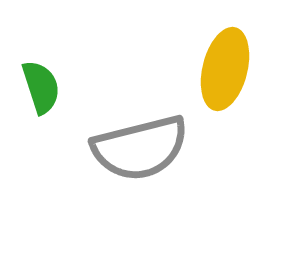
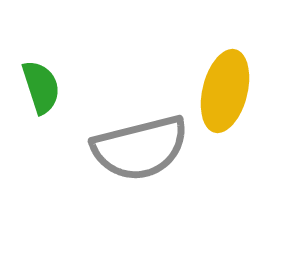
yellow ellipse: moved 22 px down
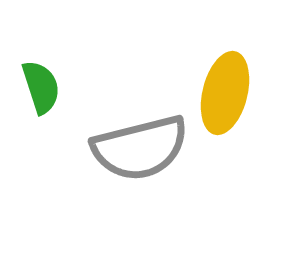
yellow ellipse: moved 2 px down
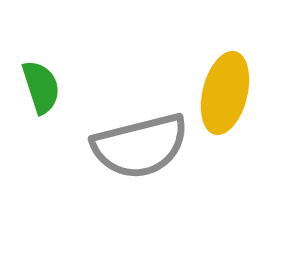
gray semicircle: moved 2 px up
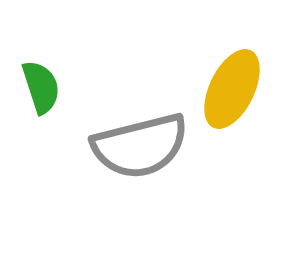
yellow ellipse: moved 7 px right, 4 px up; rotated 12 degrees clockwise
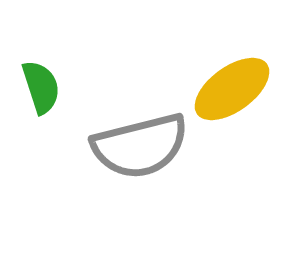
yellow ellipse: rotated 28 degrees clockwise
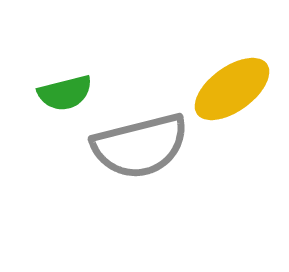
green semicircle: moved 24 px right, 6 px down; rotated 94 degrees clockwise
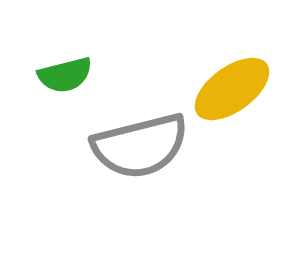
green semicircle: moved 18 px up
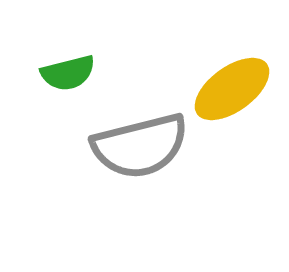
green semicircle: moved 3 px right, 2 px up
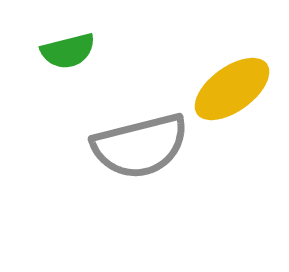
green semicircle: moved 22 px up
